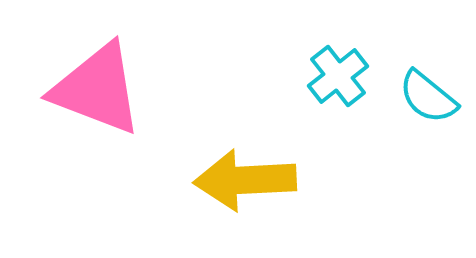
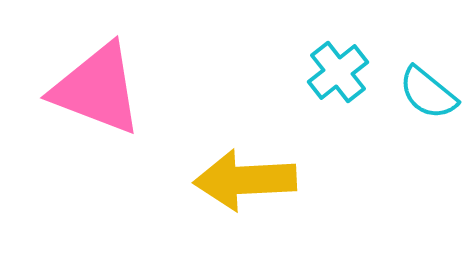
cyan cross: moved 4 px up
cyan semicircle: moved 4 px up
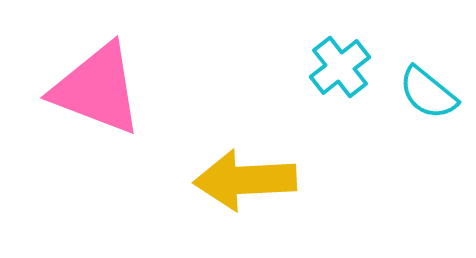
cyan cross: moved 2 px right, 5 px up
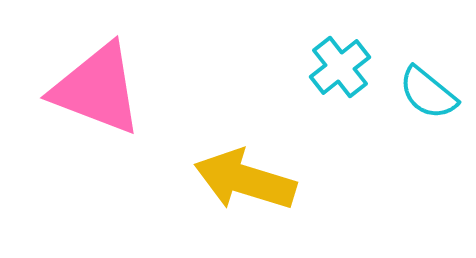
yellow arrow: rotated 20 degrees clockwise
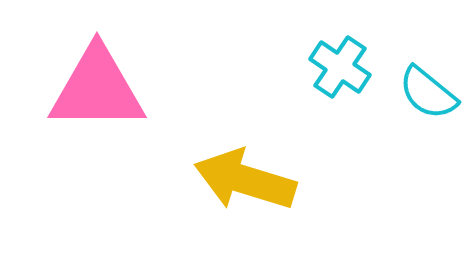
cyan cross: rotated 18 degrees counterclockwise
pink triangle: rotated 21 degrees counterclockwise
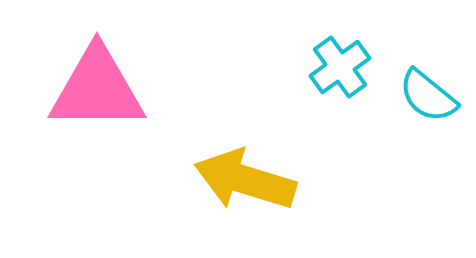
cyan cross: rotated 20 degrees clockwise
cyan semicircle: moved 3 px down
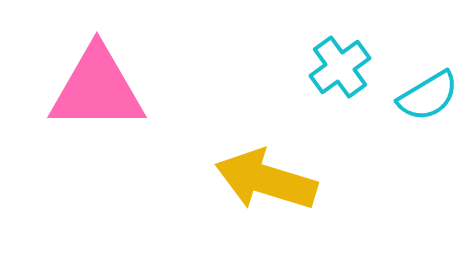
cyan semicircle: rotated 70 degrees counterclockwise
yellow arrow: moved 21 px right
